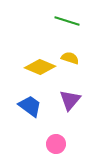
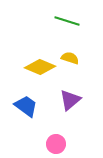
purple triangle: rotated 10 degrees clockwise
blue trapezoid: moved 4 px left
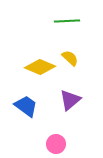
green line: rotated 20 degrees counterclockwise
yellow semicircle: rotated 24 degrees clockwise
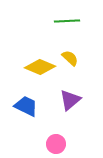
blue trapezoid: rotated 10 degrees counterclockwise
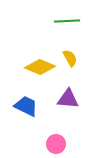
yellow semicircle: rotated 18 degrees clockwise
purple triangle: moved 2 px left, 1 px up; rotated 45 degrees clockwise
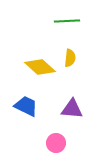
yellow semicircle: rotated 36 degrees clockwise
yellow diamond: rotated 20 degrees clockwise
purple triangle: moved 4 px right, 10 px down
pink circle: moved 1 px up
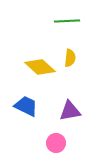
purple triangle: moved 2 px left, 2 px down; rotated 15 degrees counterclockwise
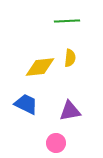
yellow diamond: rotated 48 degrees counterclockwise
blue trapezoid: moved 2 px up
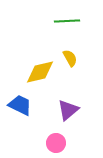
yellow semicircle: rotated 36 degrees counterclockwise
yellow diamond: moved 5 px down; rotated 8 degrees counterclockwise
blue trapezoid: moved 6 px left, 1 px down
purple triangle: moved 2 px left, 1 px up; rotated 30 degrees counterclockwise
